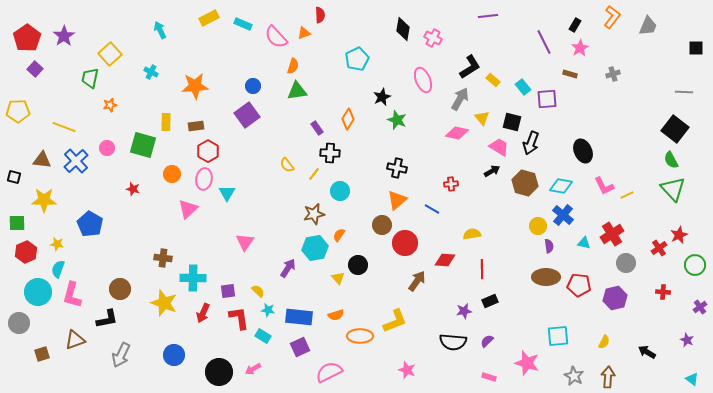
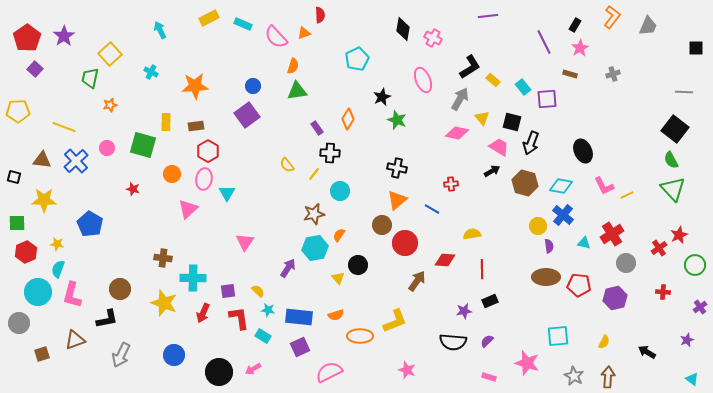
purple star at (687, 340): rotated 24 degrees clockwise
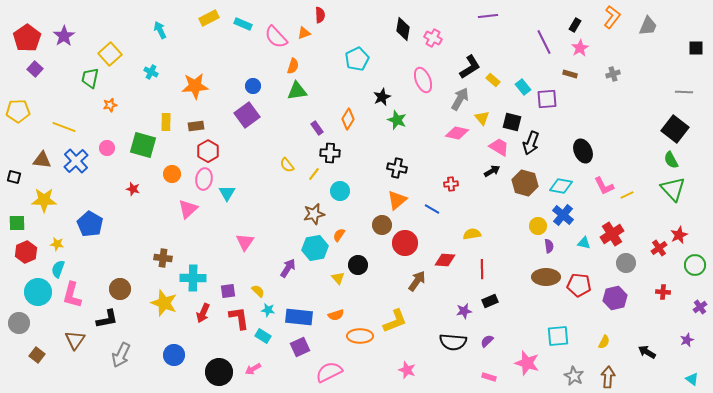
brown triangle at (75, 340): rotated 35 degrees counterclockwise
brown square at (42, 354): moved 5 px left, 1 px down; rotated 35 degrees counterclockwise
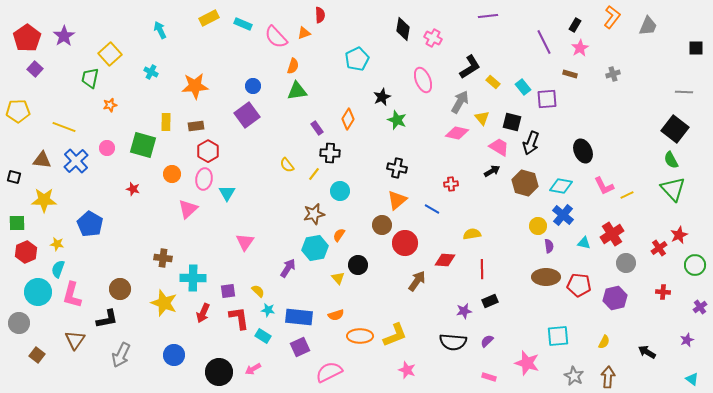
yellow rectangle at (493, 80): moved 2 px down
gray arrow at (460, 99): moved 3 px down
yellow L-shape at (395, 321): moved 14 px down
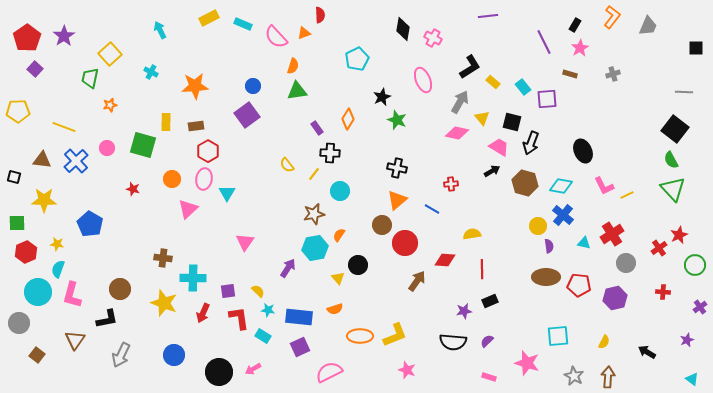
orange circle at (172, 174): moved 5 px down
orange semicircle at (336, 315): moved 1 px left, 6 px up
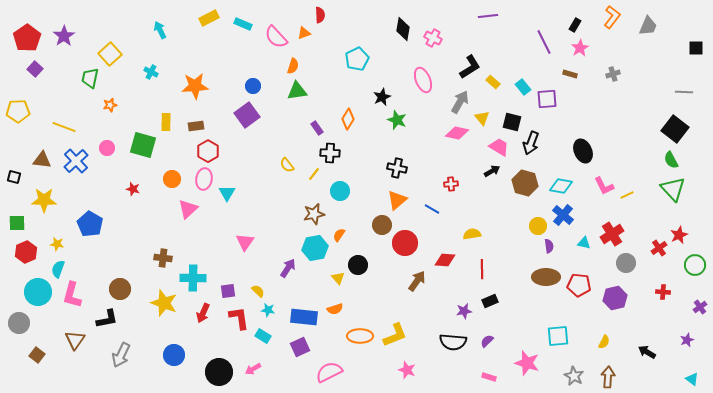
blue rectangle at (299, 317): moved 5 px right
